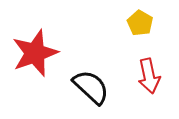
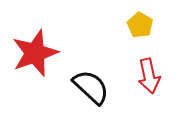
yellow pentagon: moved 2 px down
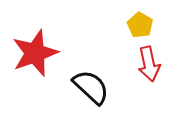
red arrow: moved 12 px up
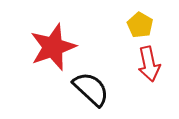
red star: moved 18 px right, 6 px up
black semicircle: moved 2 px down
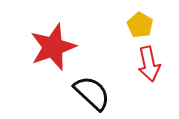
black semicircle: moved 1 px right, 4 px down
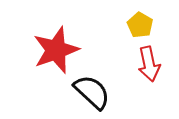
red star: moved 3 px right, 3 px down
black semicircle: moved 1 px up
